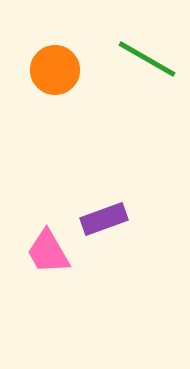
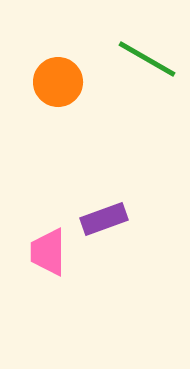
orange circle: moved 3 px right, 12 px down
pink trapezoid: rotated 30 degrees clockwise
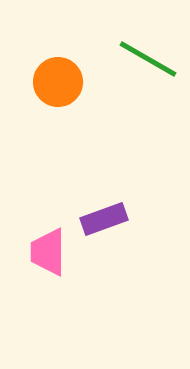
green line: moved 1 px right
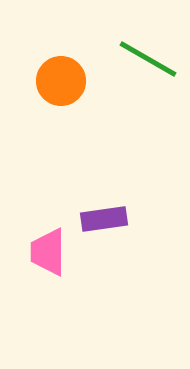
orange circle: moved 3 px right, 1 px up
purple rectangle: rotated 12 degrees clockwise
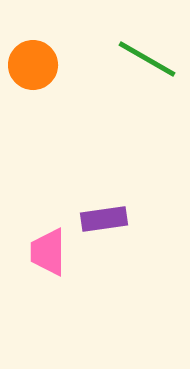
green line: moved 1 px left
orange circle: moved 28 px left, 16 px up
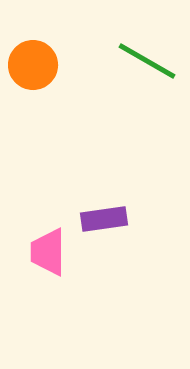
green line: moved 2 px down
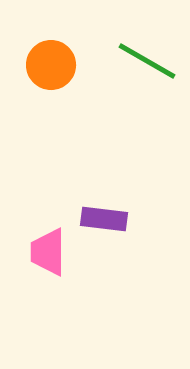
orange circle: moved 18 px right
purple rectangle: rotated 15 degrees clockwise
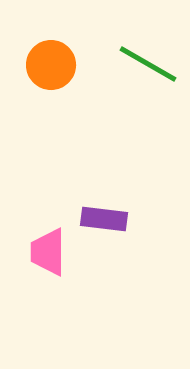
green line: moved 1 px right, 3 px down
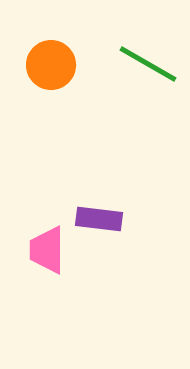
purple rectangle: moved 5 px left
pink trapezoid: moved 1 px left, 2 px up
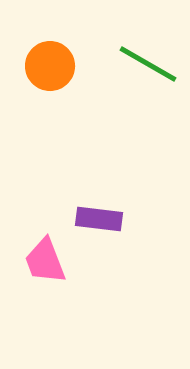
orange circle: moved 1 px left, 1 px down
pink trapezoid: moved 2 px left, 11 px down; rotated 21 degrees counterclockwise
